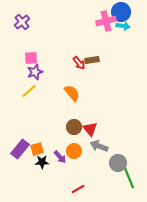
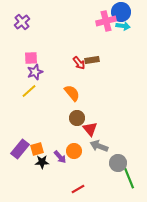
brown circle: moved 3 px right, 9 px up
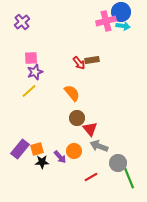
red line: moved 13 px right, 12 px up
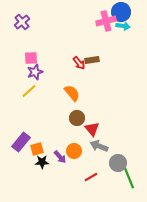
red triangle: moved 2 px right
purple rectangle: moved 1 px right, 7 px up
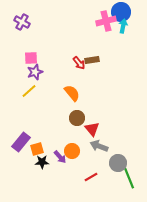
purple cross: rotated 21 degrees counterclockwise
cyan arrow: rotated 88 degrees counterclockwise
orange circle: moved 2 px left
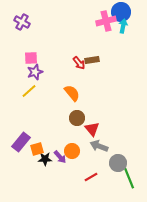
black star: moved 3 px right, 3 px up
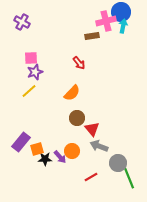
brown rectangle: moved 24 px up
orange semicircle: rotated 84 degrees clockwise
